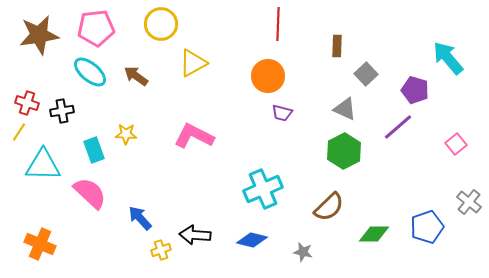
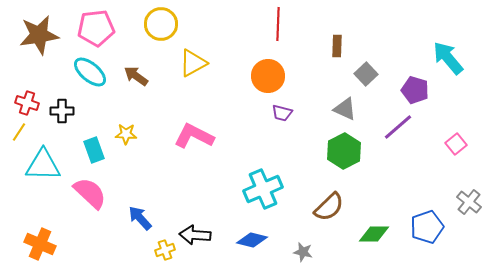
black cross: rotated 10 degrees clockwise
yellow cross: moved 4 px right
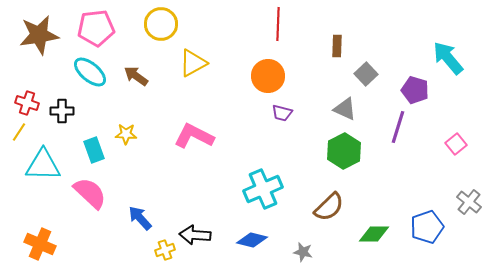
purple line: rotated 32 degrees counterclockwise
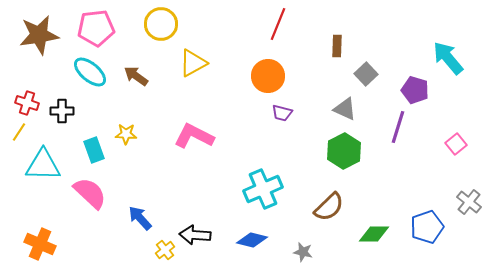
red line: rotated 20 degrees clockwise
yellow cross: rotated 18 degrees counterclockwise
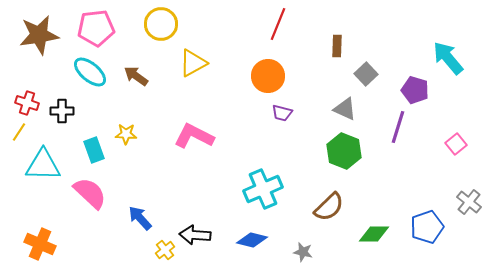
green hexagon: rotated 12 degrees counterclockwise
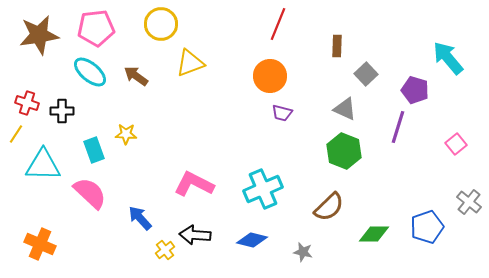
yellow triangle: moved 3 px left; rotated 8 degrees clockwise
orange circle: moved 2 px right
yellow line: moved 3 px left, 2 px down
pink L-shape: moved 48 px down
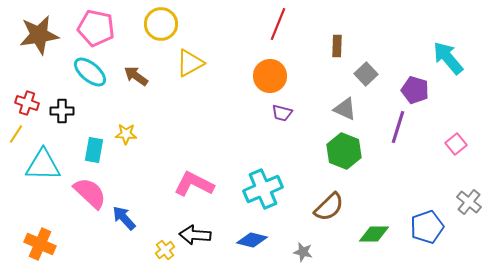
pink pentagon: rotated 18 degrees clockwise
yellow triangle: rotated 8 degrees counterclockwise
cyan rectangle: rotated 30 degrees clockwise
blue arrow: moved 16 px left
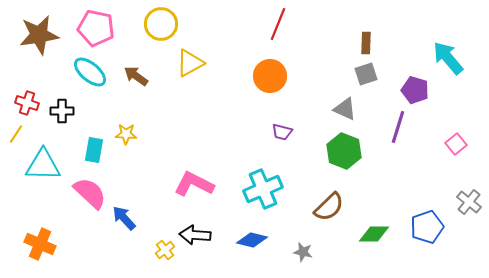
brown rectangle: moved 29 px right, 3 px up
gray square: rotated 25 degrees clockwise
purple trapezoid: moved 19 px down
